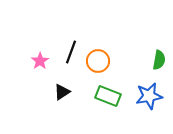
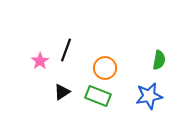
black line: moved 5 px left, 2 px up
orange circle: moved 7 px right, 7 px down
green rectangle: moved 10 px left
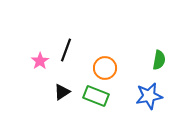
green rectangle: moved 2 px left
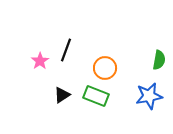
black triangle: moved 3 px down
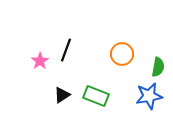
green semicircle: moved 1 px left, 7 px down
orange circle: moved 17 px right, 14 px up
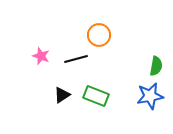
black line: moved 10 px right, 9 px down; rotated 55 degrees clockwise
orange circle: moved 23 px left, 19 px up
pink star: moved 1 px right, 5 px up; rotated 18 degrees counterclockwise
green semicircle: moved 2 px left, 1 px up
blue star: moved 1 px right
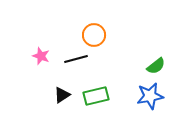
orange circle: moved 5 px left
green semicircle: rotated 42 degrees clockwise
green rectangle: rotated 35 degrees counterclockwise
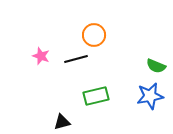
green semicircle: rotated 60 degrees clockwise
black triangle: moved 27 px down; rotated 18 degrees clockwise
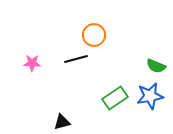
pink star: moved 9 px left, 7 px down; rotated 18 degrees counterclockwise
green rectangle: moved 19 px right, 2 px down; rotated 20 degrees counterclockwise
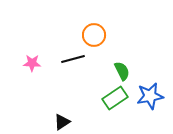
black line: moved 3 px left
green semicircle: moved 34 px left, 5 px down; rotated 138 degrees counterclockwise
black triangle: rotated 18 degrees counterclockwise
